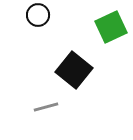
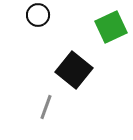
gray line: rotated 55 degrees counterclockwise
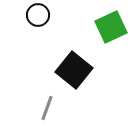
gray line: moved 1 px right, 1 px down
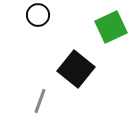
black square: moved 2 px right, 1 px up
gray line: moved 7 px left, 7 px up
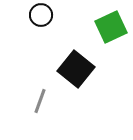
black circle: moved 3 px right
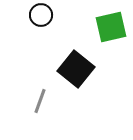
green square: rotated 12 degrees clockwise
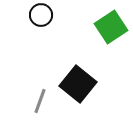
green square: rotated 20 degrees counterclockwise
black square: moved 2 px right, 15 px down
